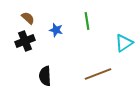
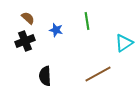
brown line: rotated 8 degrees counterclockwise
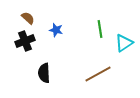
green line: moved 13 px right, 8 px down
black semicircle: moved 1 px left, 3 px up
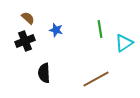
brown line: moved 2 px left, 5 px down
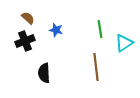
brown line: moved 12 px up; rotated 68 degrees counterclockwise
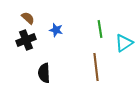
black cross: moved 1 px right, 1 px up
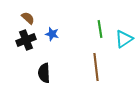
blue star: moved 4 px left, 4 px down
cyan triangle: moved 4 px up
